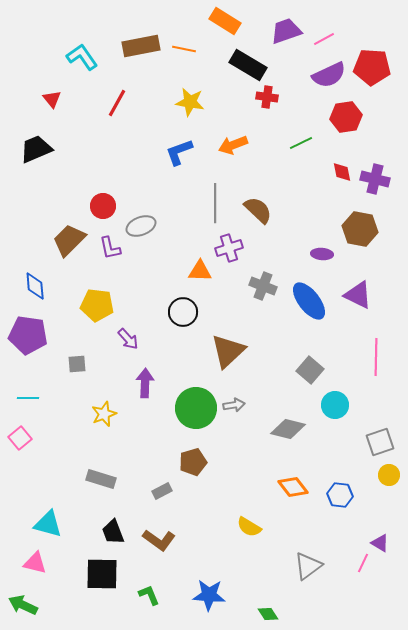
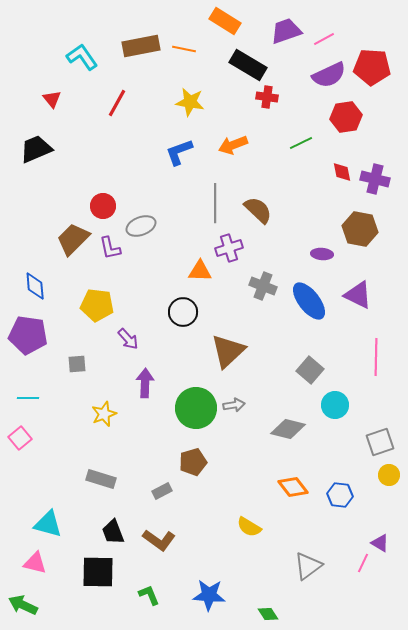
brown trapezoid at (69, 240): moved 4 px right, 1 px up
black square at (102, 574): moved 4 px left, 2 px up
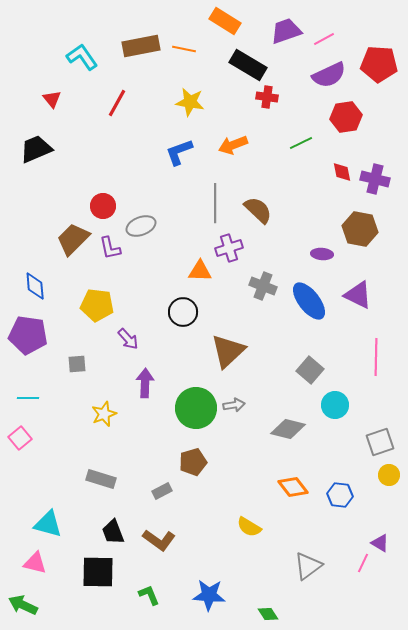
red pentagon at (372, 67): moved 7 px right, 3 px up
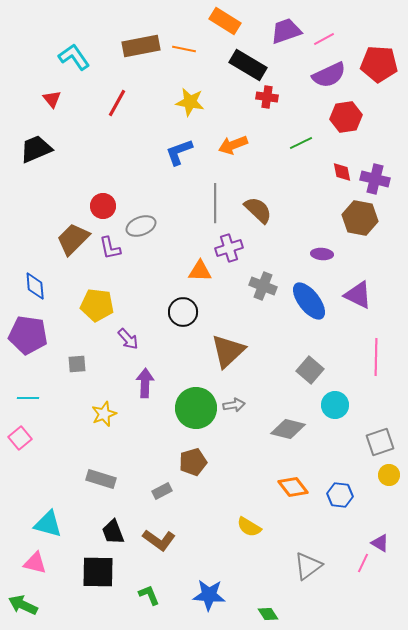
cyan L-shape at (82, 57): moved 8 px left
brown hexagon at (360, 229): moved 11 px up
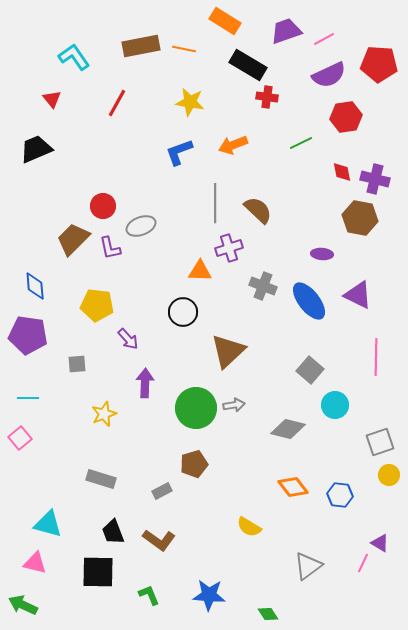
brown pentagon at (193, 462): moved 1 px right, 2 px down
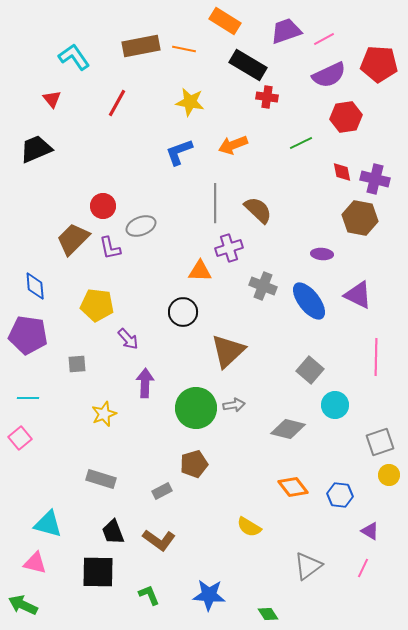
purple triangle at (380, 543): moved 10 px left, 12 px up
pink line at (363, 563): moved 5 px down
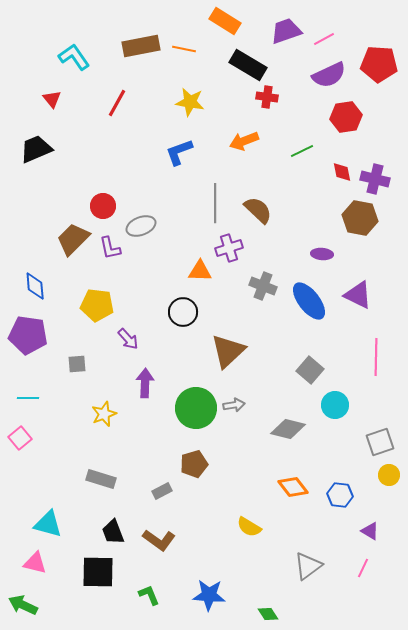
green line at (301, 143): moved 1 px right, 8 px down
orange arrow at (233, 145): moved 11 px right, 4 px up
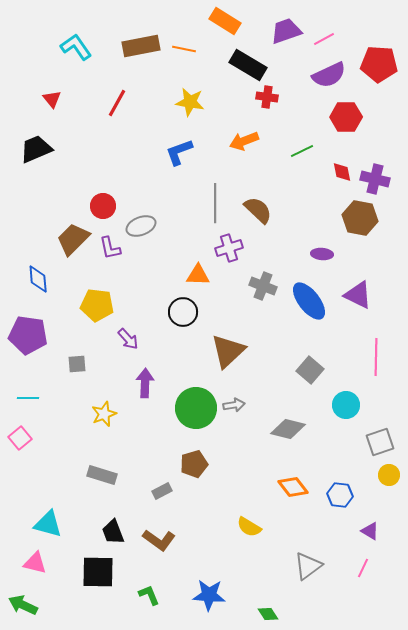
cyan L-shape at (74, 57): moved 2 px right, 10 px up
red hexagon at (346, 117): rotated 8 degrees clockwise
orange triangle at (200, 271): moved 2 px left, 4 px down
blue diamond at (35, 286): moved 3 px right, 7 px up
cyan circle at (335, 405): moved 11 px right
gray rectangle at (101, 479): moved 1 px right, 4 px up
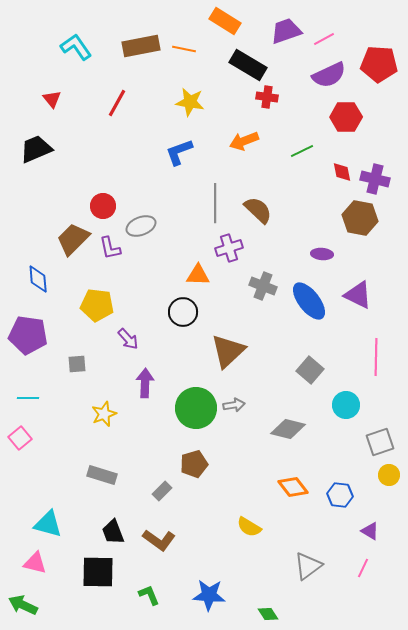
gray rectangle at (162, 491): rotated 18 degrees counterclockwise
